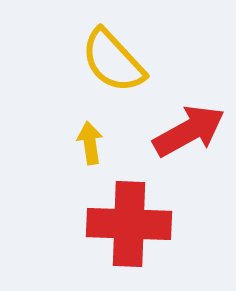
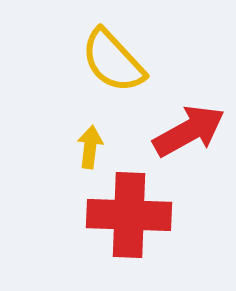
yellow arrow: moved 4 px down; rotated 15 degrees clockwise
red cross: moved 9 px up
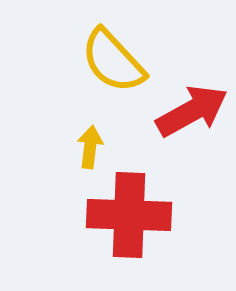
red arrow: moved 3 px right, 20 px up
